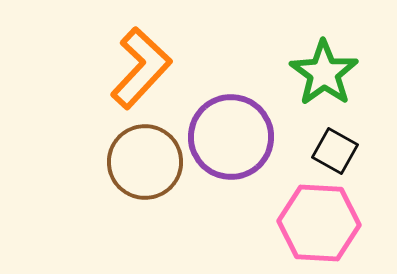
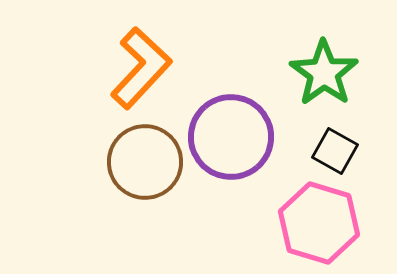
pink hexagon: rotated 14 degrees clockwise
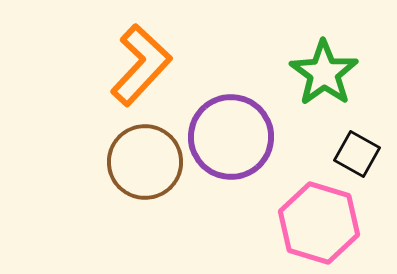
orange L-shape: moved 3 px up
black square: moved 22 px right, 3 px down
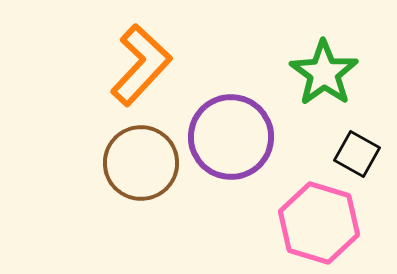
brown circle: moved 4 px left, 1 px down
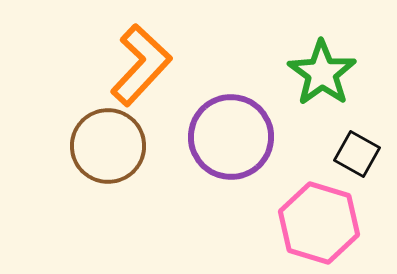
green star: moved 2 px left
brown circle: moved 33 px left, 17 px up
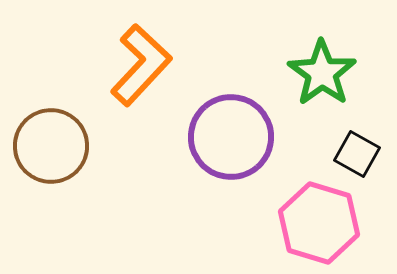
brown circle: moved 57 px left
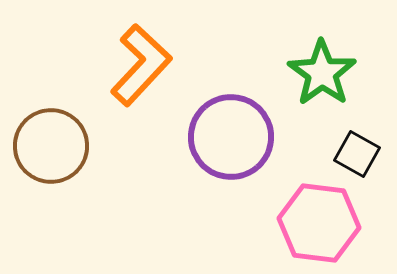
pink hexagon: rotated 10 degrees counterclockwise
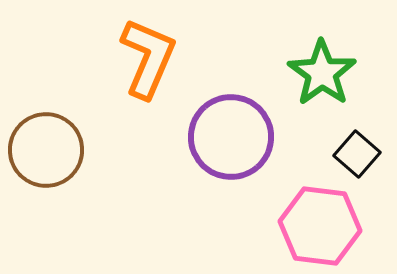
orange L-shape: moved 7 px right, 7 px up; rotated 20 degrees counterclockwise
brown circle: moved 5 px left, 4 px down
black square: rotated 12 degrees clockwise
pink hexagon: moved 1 px right, 3 px down
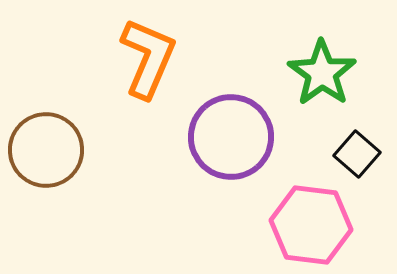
pink hexagon: moved 9 px left, 1 px up
